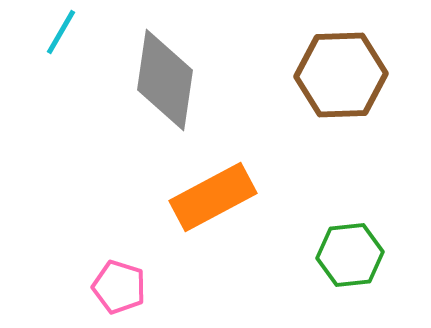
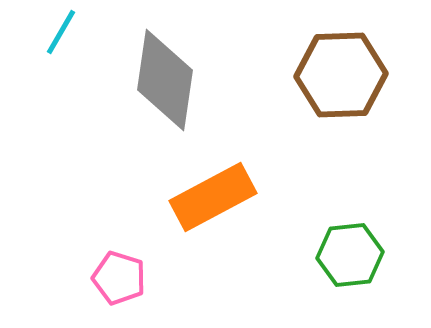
pink pentagon: moved 9 px up
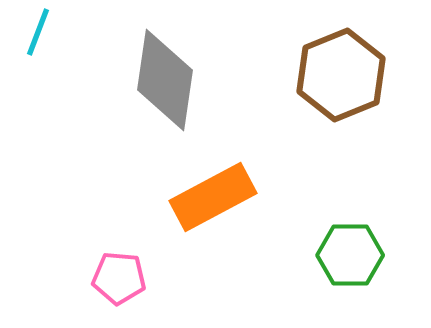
cyan line: moved 23 px left; rotated 9 degrees counterclockwise
brown hexagon: rotated 20 degrees counterclockwise
green hexagon: rotated 6 degrees clockwise
pink pentagon: rotated 12 degrees counterclockwise
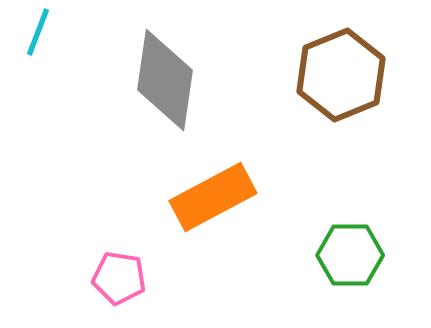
pink pentagon: rotated 4 degrees clockwise
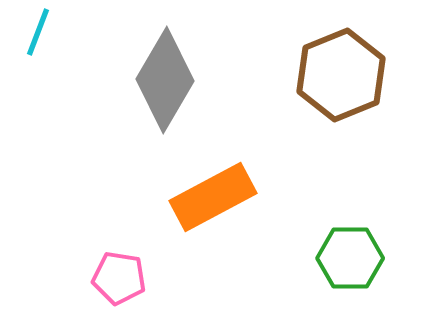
gray diamond: rotated 22 degrees clockwise
green hexagon: moved 3 px down
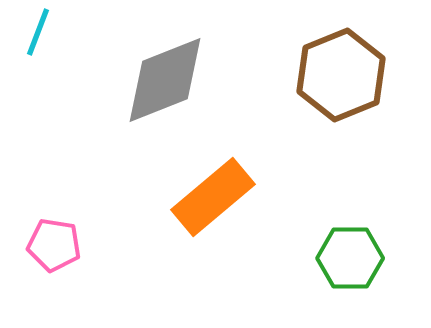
gray diamond: rotated 38 degrees clockwise
orange rectangle: rotated 12 degrees counterclockwise
pink pentagon: moved 65 px left, 33 px up
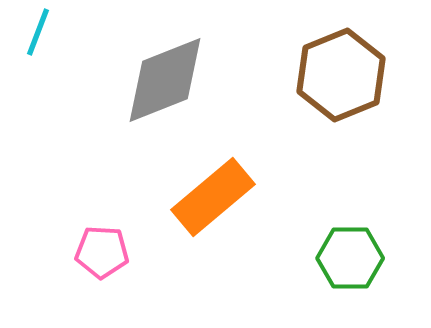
pink pentagon: moved 48 px right, 7 px down; rotated 6 degrees counterclockwise
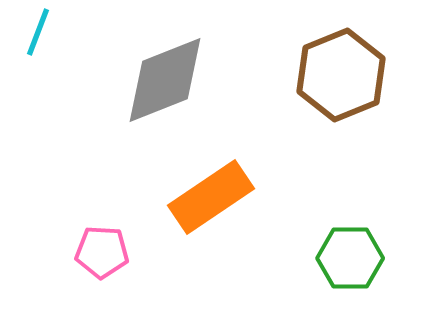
orange rectangle: moved 2 px left; rotated 6 degrees clockwise
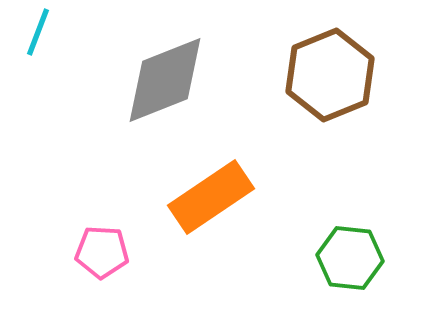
brown hexagon: moved 11 px left
green hexagon: rotated 6 degrees clockwise
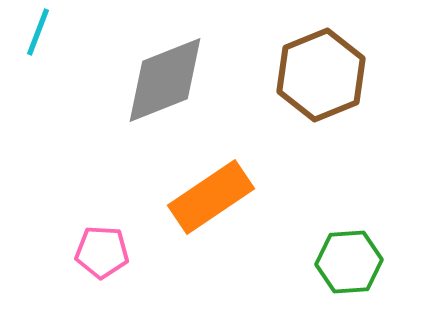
brown hexagon: moved 9 px left
green hexagon: moved 1 px left, 4 px down; rotated 10 degrees counterclockwise
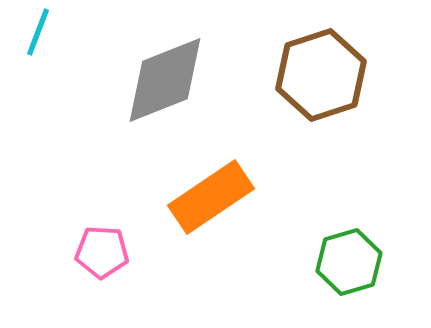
brown hexagon: rotated 4 degrees clockwise
green hexagon: rotated 12 degrees counterclockwise
